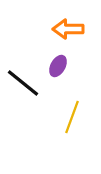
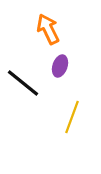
orange arrow: moved 20 px left; rotated 64 degrees clockwise
purple ellipse: moved 2 px right; rotated 10 degrees counterclockwise
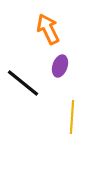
yellow line: rotated 16 degrees counterclockwise
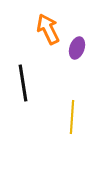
purple ellipse: moved 17 px right, 18 px up
black line: rotated 42 degrees clockwise
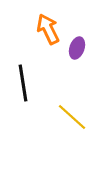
yellow line: rotated 52 degrees counterclockwise
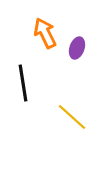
orange arrow: moved 3 px left, 4 px down
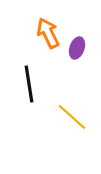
orange arrow: moved 3 px right
black line: moved 6 px right, 1 px down
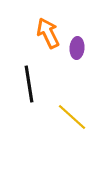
purple ellipse: rotated 15 degrees counterclockwise
